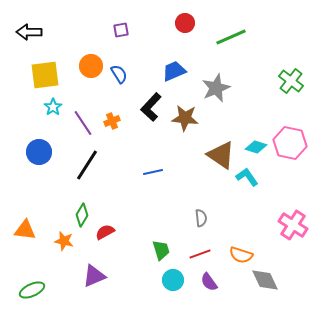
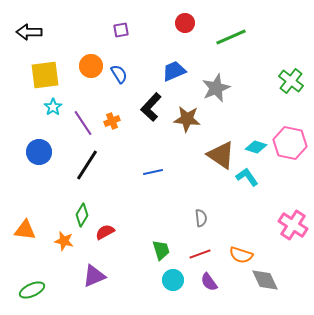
brown star: moved 2 px right, 1 px down
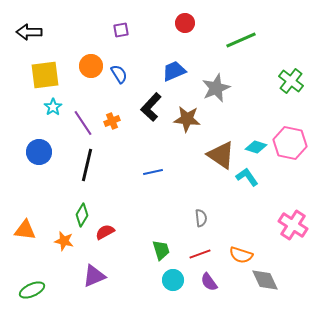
green line: moved 10 px right, 3 px down
black line: rotated 20 degrees counterclockwise
